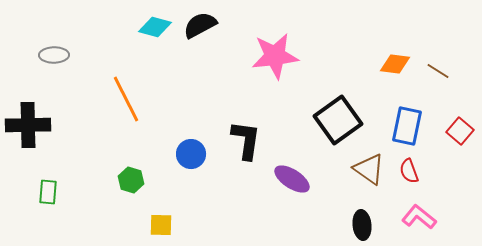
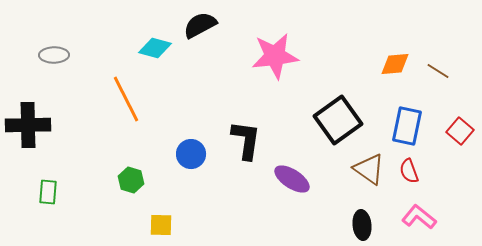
cyan diamond: moved 21 px down
orange diamond: rotated 12 degrees counterclockwise
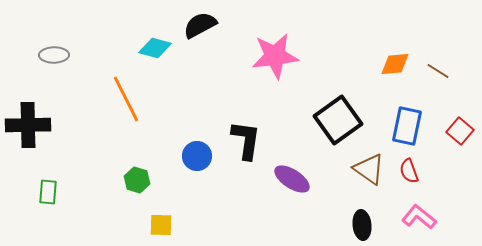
blue circle: moved 6 px right, 2 px down
green hexagon: moved 6 px right
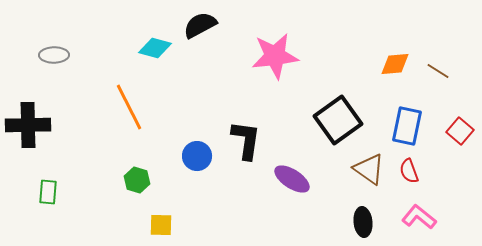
orange line: moved 3 px right, 8 px down
black ellipse: moved 1 px right, 3 px up
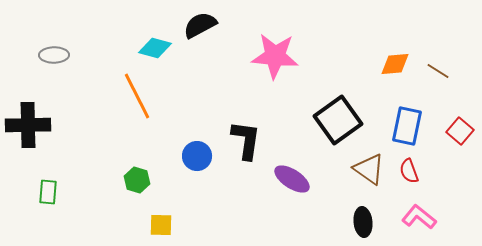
pink star: rotated 12 degrees clockwise
orange line: moved 8 px right, 11 px up
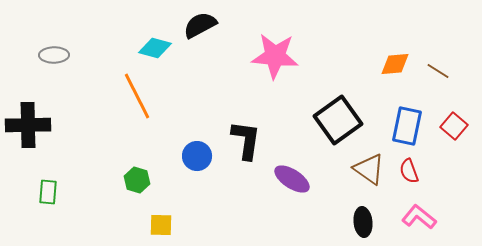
red square: moved 6 px left, 5 px up
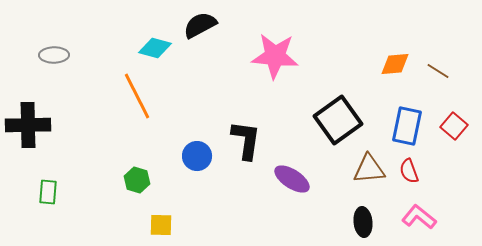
brown triangle: rotated 40 degrees counterclockwise
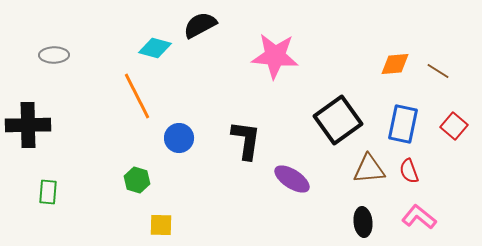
blue rectangle: moved 4 px left, 2 px up
blue circle: moved 18 px left, 18 px up
